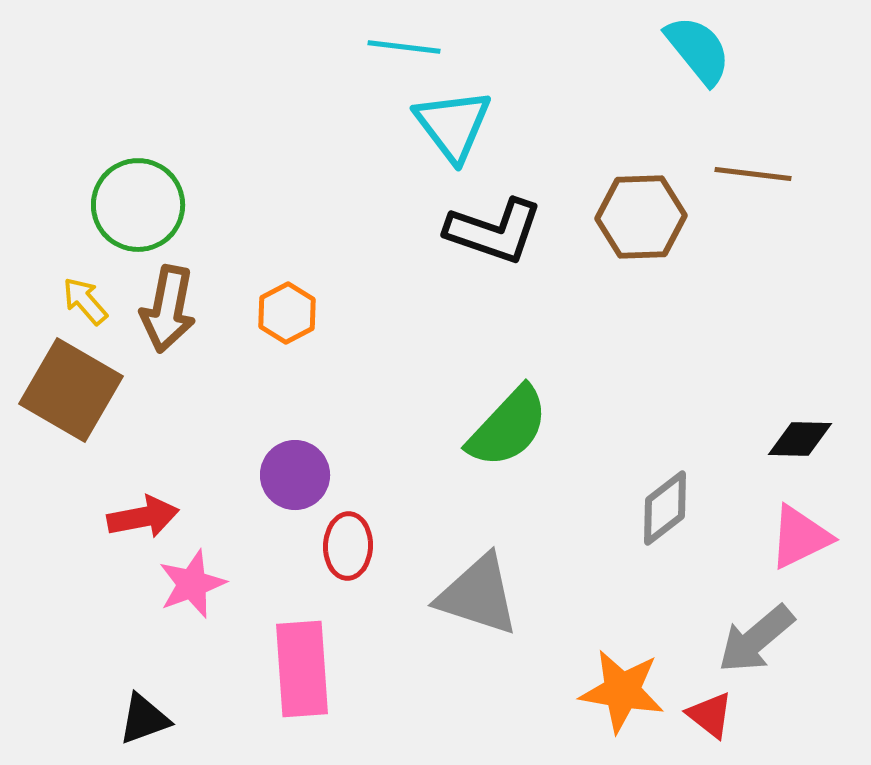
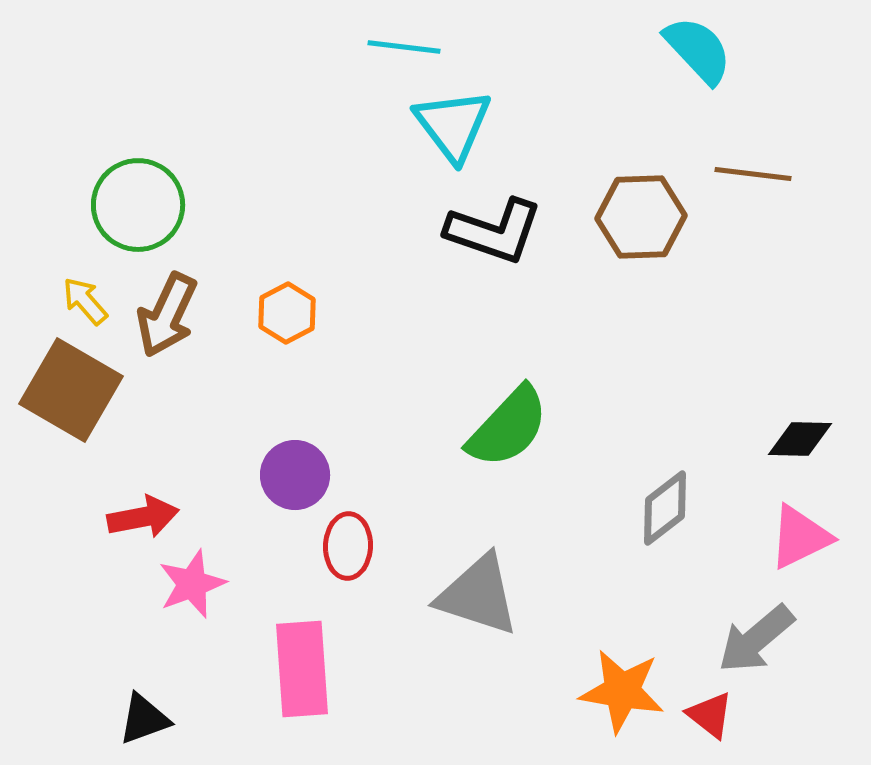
cyan semicircle: rotated 4 degrees counterclockwise
brown arrow: moved 1 px left, 6 px down; rotated 14 degrees clockwise
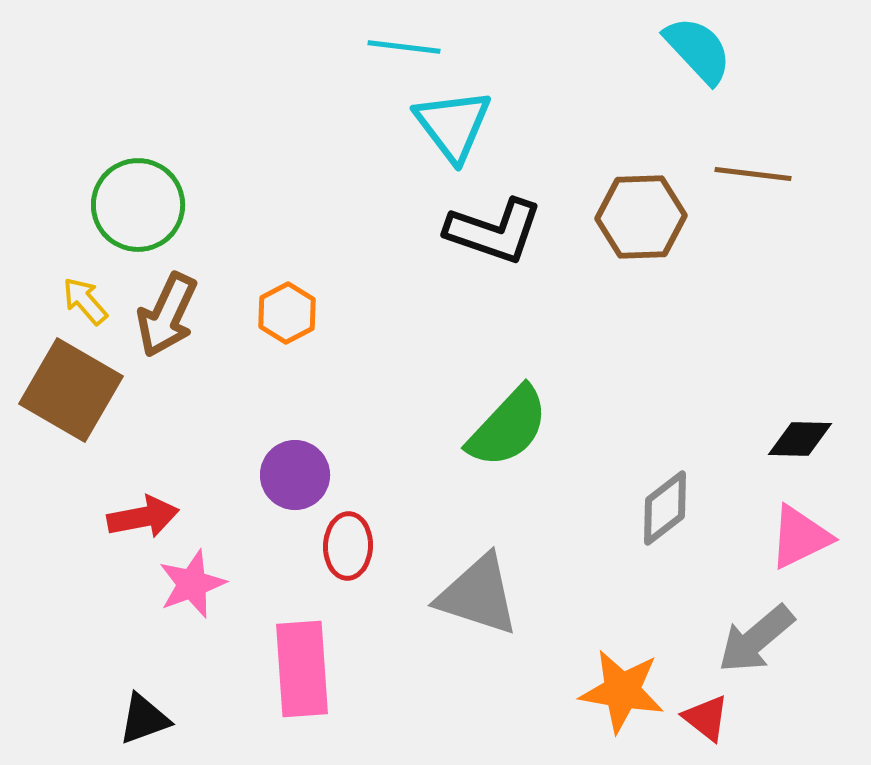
red triangle: moved 4 px left, 3 px down
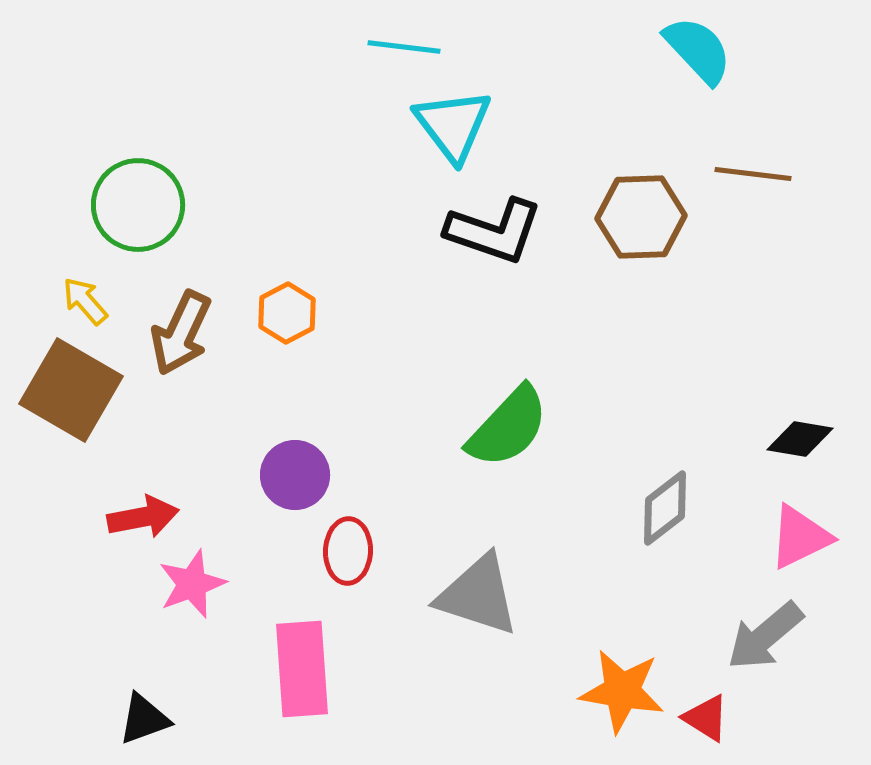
brown arrow: moved 14 px right, 18 px down
black diamond: rotated 8 degrees clockwise
red ellipse: moved 5 px down
gray arrow: moved 9 px right, 3 px up
red triangle: rotated 6 degrees counterclockwise
